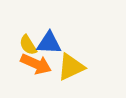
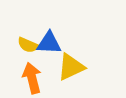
yellow semicircle: rotated 35 degrees counterclockwise
orange arrow: moved 4 px left, 14 px down; rotated 128 degrees counterclockwise
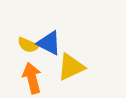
blue triangle: rotated 24 degrees clockwise
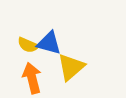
blue triangle: rotated 12 degrees counterclockwise
yellow triangle: rotated 16 degrees counterclockwise
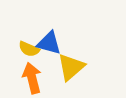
yellow semicircle: moved 1 px right, 4 px down
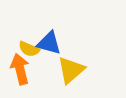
yellow triangle: moved 3 px down
orange arrow: moved 12 px left, 9 px up
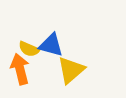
blue triangle: moved 2 px right, 2 px down
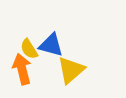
yellow semicircle: rotated 35 degrees clockwise
orange arrow: moved 2 px right
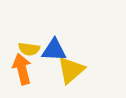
blue triangle: moved 3 px right, 5 px down; rotated 12 degrees counterclockwise
yellow semicircle: rotated 50 degrees counterclockwise
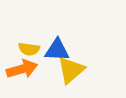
blue triangle: moved 3 px right
orange arrow: rotated 88 degrees clockwise
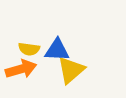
orange arrow: moved 1 px left
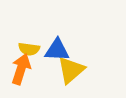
orange arrow: rotated 56 degrees counterclockwise
